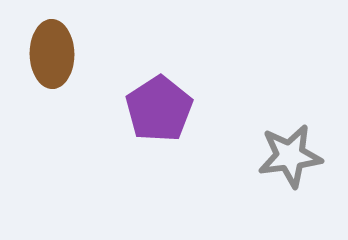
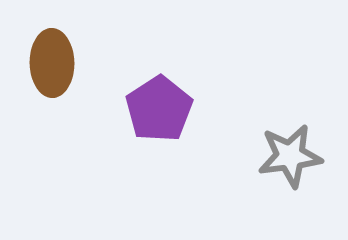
brown ellipse: moved 9 px down
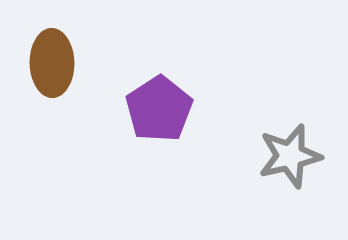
gray star: rotated 6 degrees counterclockwise
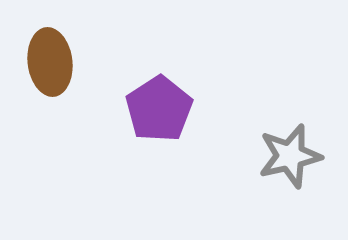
brown ellipse: moved 2 px left, 1 px up; rotated 6 degrees counterclockwise
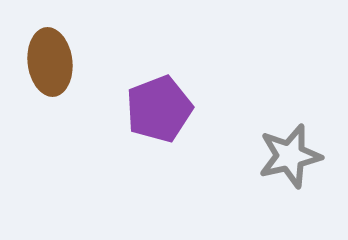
purple pentagon: rotated 12 degrees clockwise
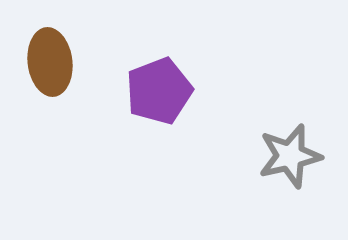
purple pentagon: moved 18 px up
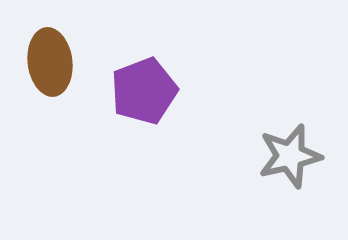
purple pentagon: moved 15 px left
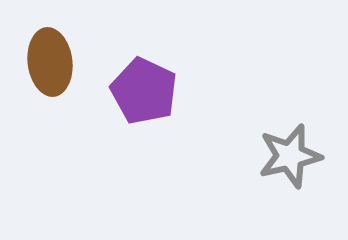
purple pentagon: rotated 26 degrees counterclockwise
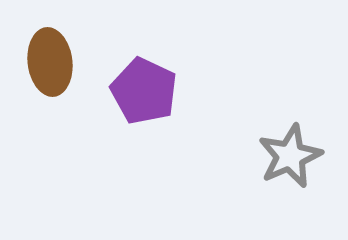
gray star: rotated 10 degrees counterclockwise
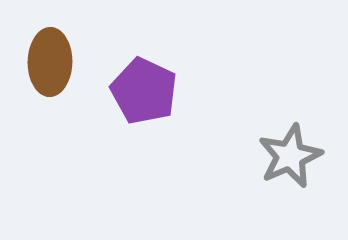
brown ellipse: rotated 8 degrees clockwise
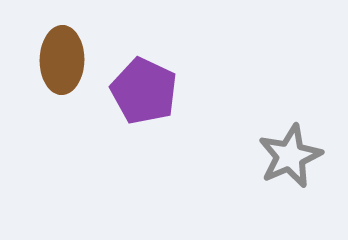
brown ellipse: moved 12 px right, 2 px up
